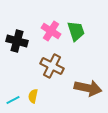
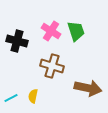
brown cross: rotated 10 degrees counterclockwise
cyan line: moved 2 px left, 2 px up
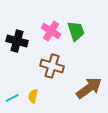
brown arrow: moved 1 px right; rotated 48 degrees counterclockwise
cyan line: moved 1 px right
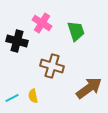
pink cross: moved 9 px left, 8 px up
yellow semicircle: rotated 24 degrees counterclockwise
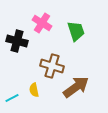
brown arrow: moved 13 px left, 1 px up
yellow semicircle: moved 1 px right, 6 px up
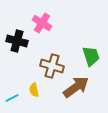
green trapezoid: moved 15 px right, 25 px down
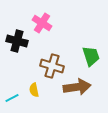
brown arrow: moved 1 px right; rotated 28 degrees clockwise
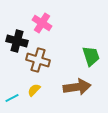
brown cross: moved 14 px left, 6 px up
yellow semicircle: rotated 56 degrees clockwise
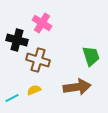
black cross: moved 1 px up
yellow semicircle: rotated 24 degrees clockwise
